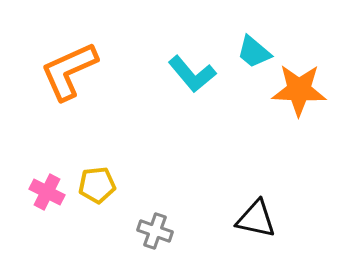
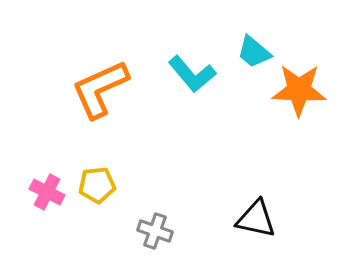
orange L-shape: moved 31 px right, 18 px down
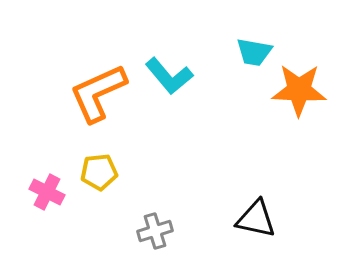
cyan trapezoid: rotated 30 degrees counterclockwise
cyan L-shape: moved 23 px left, 2 px down
orange L-shape: moved 2 px left, 4 px down
yellow pentagon: moved 2 px right, 13 px up
gray cross: rotated 36 degrees counterclockwise
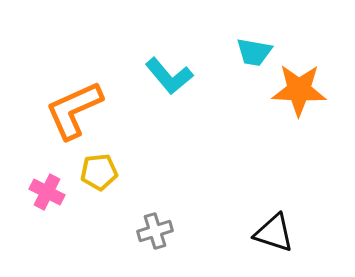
orange L-shape: moved 24 px left, 17 px down
black triangle: moved 18 px right, 14 px down; rotated 6 degrees clockwise
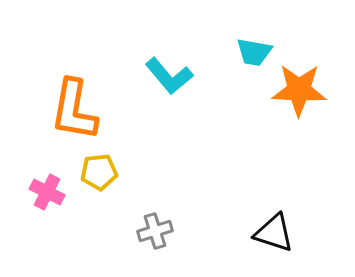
orange L-shape: rotated 56 degrees counterclockwise
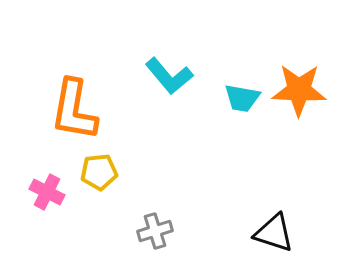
cyan trapezoid: moved 12 px left, 46 px down
